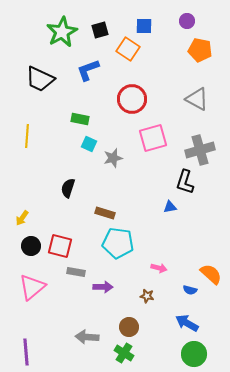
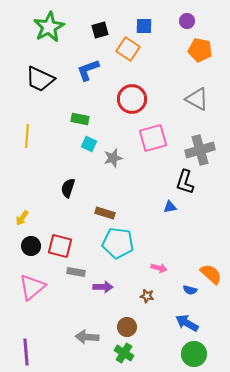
green star: moved 13 px left, 5 px up
brown circle: moved 2 px left
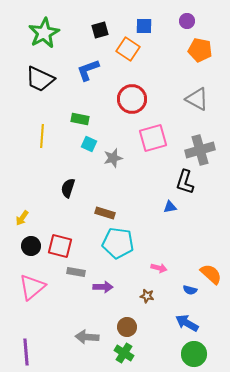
green star: moved 5 px left, 6 px down
yellow line: moved 15 px right
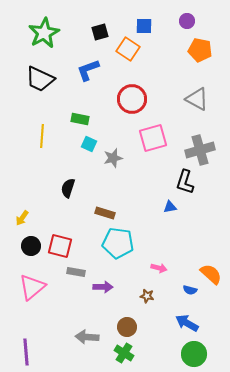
black square: moved 2 px down
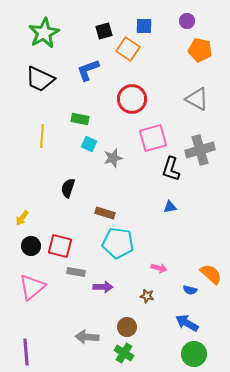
black square: moved 4 px right, 1 px up
black L-shape: moved 14 px left, 13 px up
